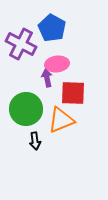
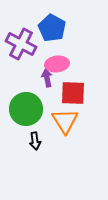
orange triangle: moved 4 px right, 1 px down; rotated 40 degrees counterclockwise
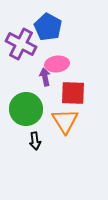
blue pentagon: moved 4 px left, 1 px up
purple arrow: moved 2 px left, 1 px up
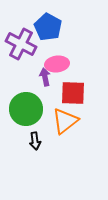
orange triangle: rotated 24 degrees clockwise
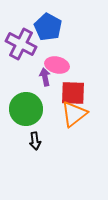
pink ellipse: moved 1 px down; rotated 20 degrees clockwise
orange triangle: moved 9 px right, 7 px up
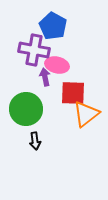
blue pentagon: moved 5 px right, 1 px up
purple cross: moved 13 px right, 6 px down; rotated 16 degrees counterclockwise
orange triangle: moved 12 px right
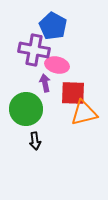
purple arrow: moved 6 px down
orange triangle: moved 2 px left, 1 px up; rotated 24 degrees clockwise
